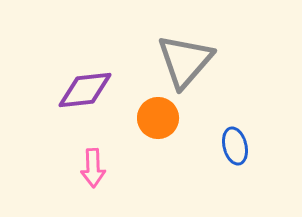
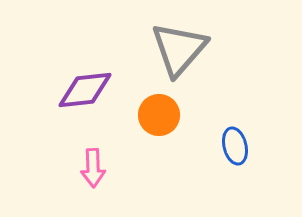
gray triangle: moved 6 px left, 12 px up
orange circle: moved 1 px right, 3 px up
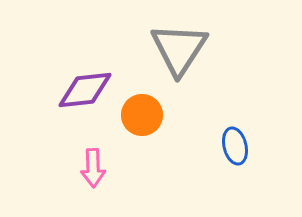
gray triangle: rotated 8 degrees counterclockwise
orange circle: moved 17 px left
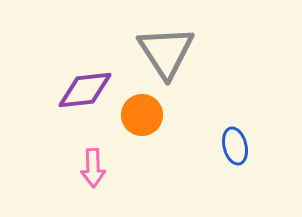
gray triangle: moved 13 px left, 3 px down; rotated 6 degrees counterclockwise
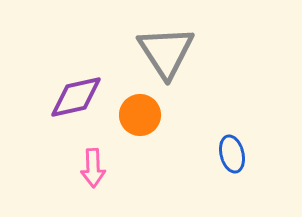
purple diamond: moved 9 px left, 7 px down; rotated 6 degrees counterclockwise
orange circle: moved 2 px left
blue ellipse: moved 3 px left, 8 px down
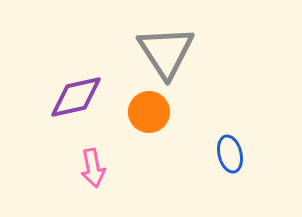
orange circle: moved 9 px right, 3 px up
blue ellipse: moved 2 px left
pink arrow: rotated 9 degrees counterclockwise
